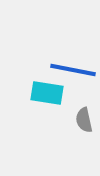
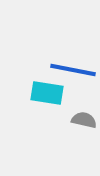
gray semicircle: rotated 115 degrees clockwise
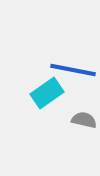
cyan rectangle: rotated 44 degrees counterclockwise
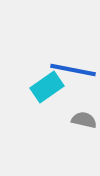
cyan rectangle: moved 6 px up
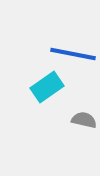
blue line: moved 16 px up
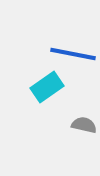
gray semicircle: moved 5 px down
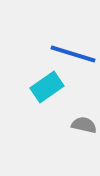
blue line: rotated 6 degrees clockwise
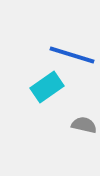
blue line: moved 1 px left, 1 px down
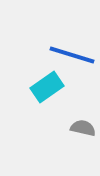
gray semicircle: moved 1 px left, 3 px down
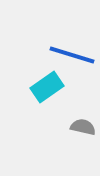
gray semicircle: moved 1 px up
